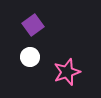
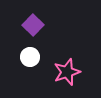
purple square: rotated 10 degrees counterclockwise
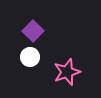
purple square: moved 6 px down
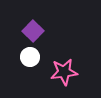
pink star: moved 3 px left; rotated 12 degrees clockwise
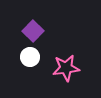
pink star: moved 2 px right, 4 px up
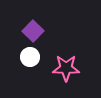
pink star: rotated 8 degrees clockwise
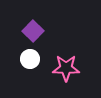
white circle: moved 2 px down
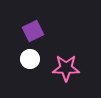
purple square: rotated 20 degrees clockwise
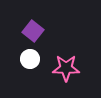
purple square: rotated 25 degrees counterclockwise
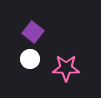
purple square: moved 1 px down
